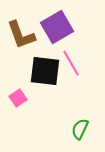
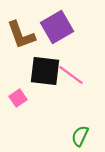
pink line: moved 12 px down; rotated 24 degrees counterclockwise
green semicircle: moved 7 px down
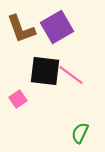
brown L-shape: moved 6 px up
pink square: moved 1 px down
green semicircle: moved 3 px up
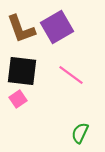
black square: moved 23 px left
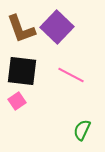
purple square: rotated 16 degrees counterclockwise
pink line: rotated 8 degrees counterclockwise
pink square: moved 1 px left, 2 px down
green semicircle: moved 2 px right, 3 px up
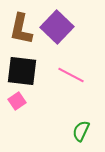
brown L-shape: rotated 32 degrees clockwise
green semicircle: moved 1 px left, 1 px down
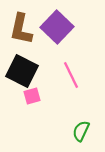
black square: rotated 20 degrees clockwise
pink line: rotated 36 degrees clockwise
pink square: moved 15 px right, 5 px up; rotated 18 degrees clockwise
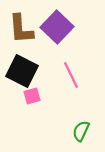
brown L-shape: rotated 16 degrees counterclockwise
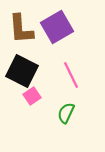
purple square: rotated 16 degrees clockwise
pink square: rotated 18 degrees counterclockwise
green semicircle: moved 15 px left, 18 px up
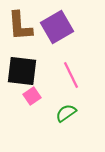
brown L-shape: moved 1 px left, 3 px up
black square: rotated 20 degrees counterclockwise
green semicircle: rotated 30 degrees clockwise
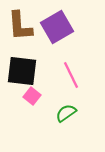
pink square: rotated 18 degrees counterclockwise
